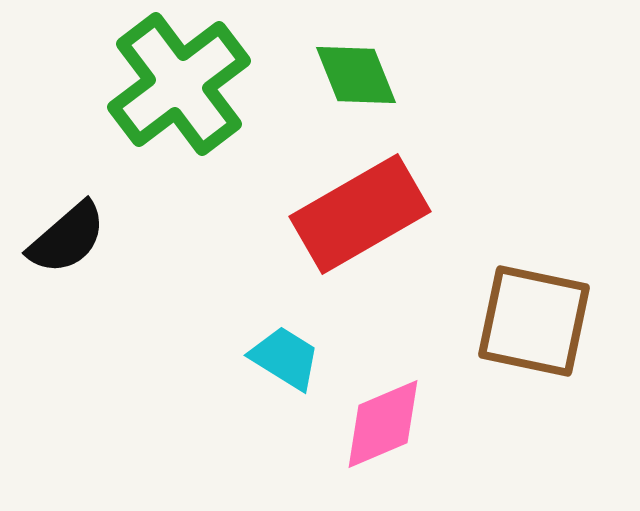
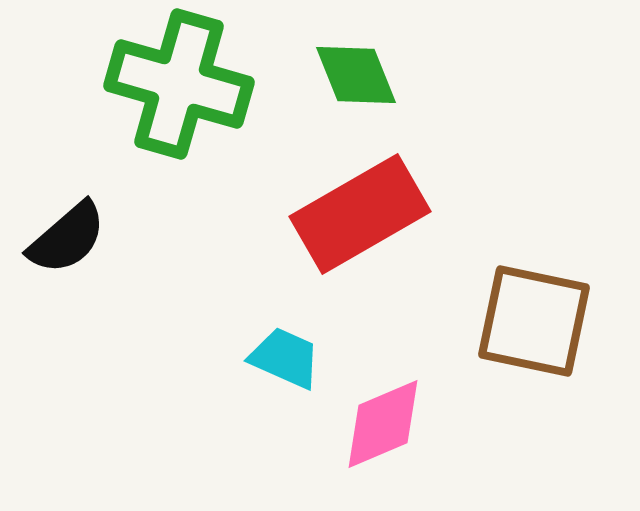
green cross: rotated 37 degrees counterclockwise
cyan trapezoid: rotated 8 degrees counterclockwise
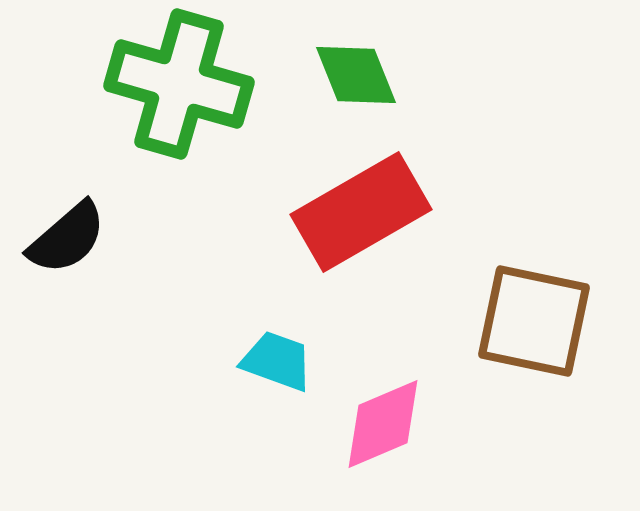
red rectangle: moved 1 px right, 2 px up
cyan trapezoid: moved 8 px left, 3 px down; rotated 4 degrees counterclockwise
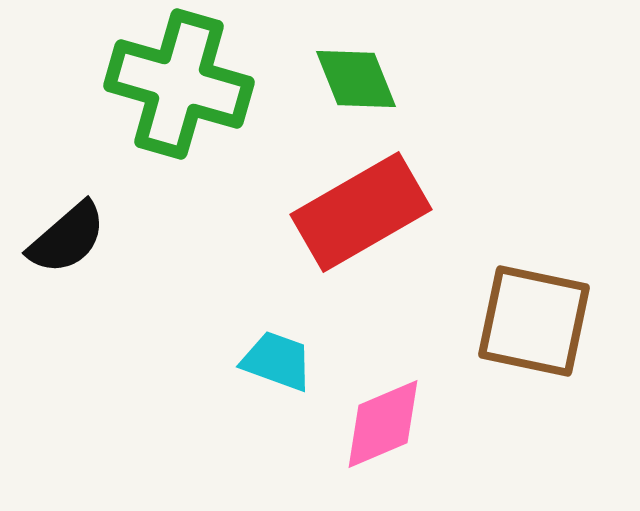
green diamond: moved 4 px down
